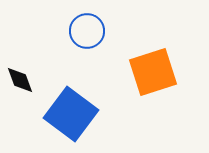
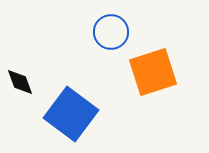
blue circle: moved 24 px right, 1 px down
black diamond: moved 2 px down
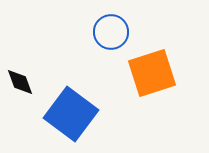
orange square: moved 1 px left, 1 px down
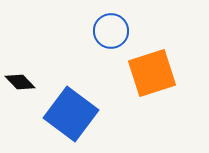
blue circle: moved 1 px up
black diamond: rotated 24 degrees counterclockwise
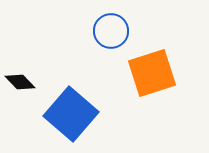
blue square: rotated 4 degrees clockwise
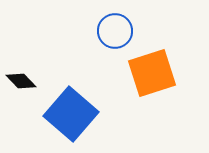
blue circle: moved 4 px right
black diamond: moved 1 px right, 1 px up
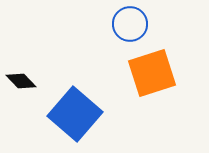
blue circle: moved 15 px right, 7 px up
blue square: moved 4 px right
